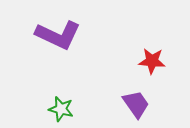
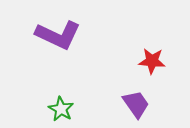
green star: rotated 15 degrees clockwise
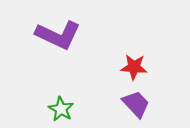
red star: moved 18 px left, 6 px down
purple trapezoid: rotated 8 degrees counterclockwise
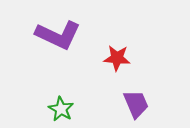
red star: moved 17 px left, 9 px up
purple trapezoid: rotated 20 degrees clockwise
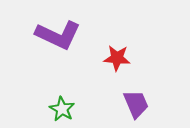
green star: moved 1 px right
